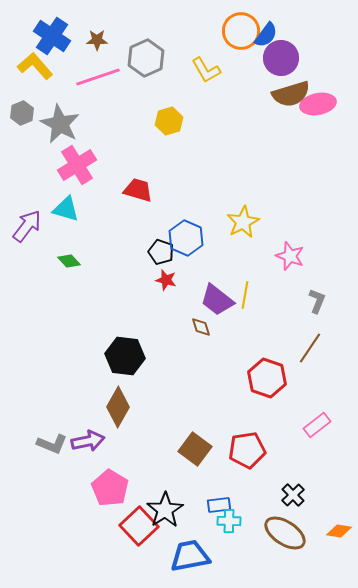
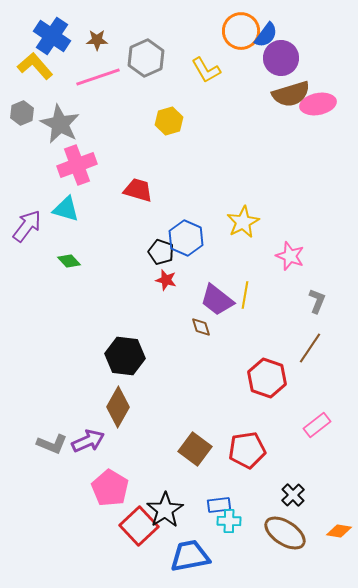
pink cross at (77, 165): rotated 12 degrees clockwise
purple arrow at (88, 441): rotated 12 degrees counterclockwise
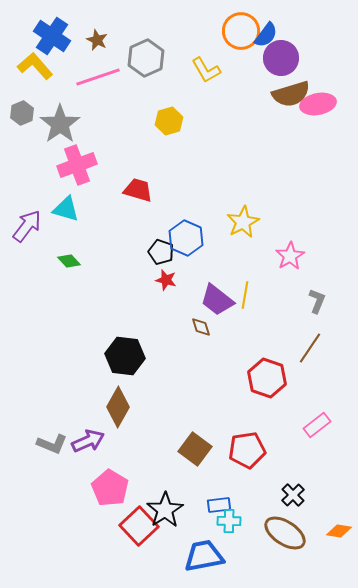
brown star at (97, 40): rotated 25 degrees clockwise
gray star at (60, 124): rotated 9 degrees clockwise
pink star at (290, 256): rotated 20 degrees clockwise
blue trapezoid at (190, 556): moved 14 px right
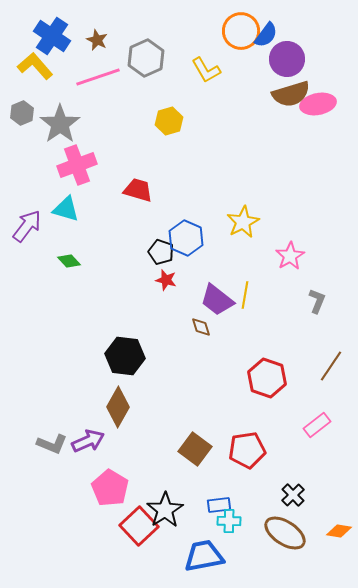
purple circle at (281, 58): moved 6 px right, 1 px down
brown line at (310, 348): moved 21 px right, 18 px down
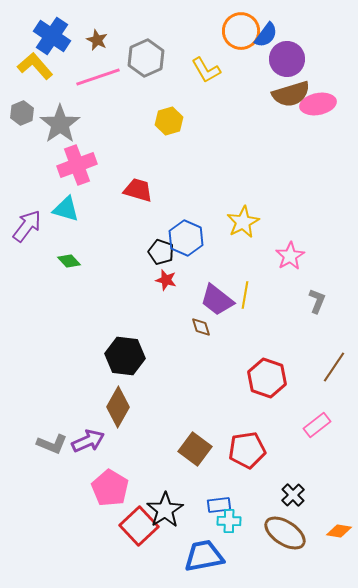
brown line at (331, 366): moved 3 px right, 1 px down
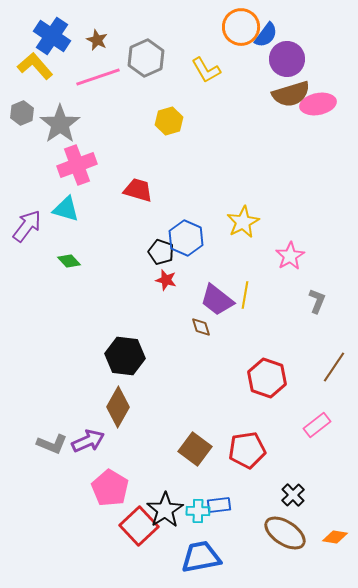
orange circle at (241, 31): moved 4 px up
cyan cross at (229, 521): moved 31 px left, 10 px up
orange diamond at (339, 531): moved 4 px left, 6 px down
blue trapezoid at (204, 556): moved 3 px left, 1 px down
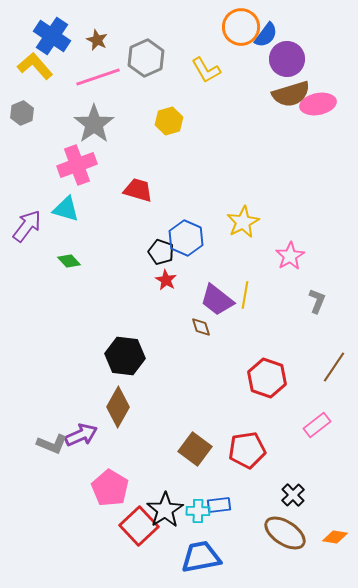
gray star at (60, 124): moved 34 px right
red star at (166, 280): rotated 15 degrees clockwise
purple arrow at (88, 441): moved 7 px left, 6 px up
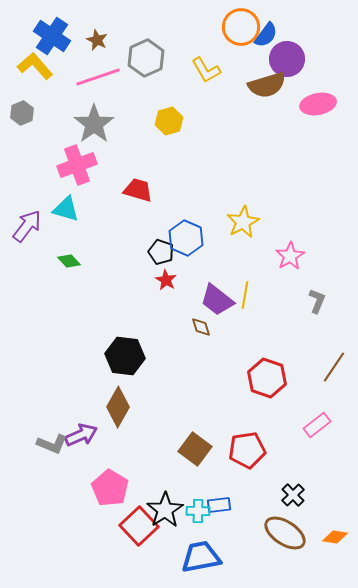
brown semicircle at (291, 94): moved 24 px left, 9 px up
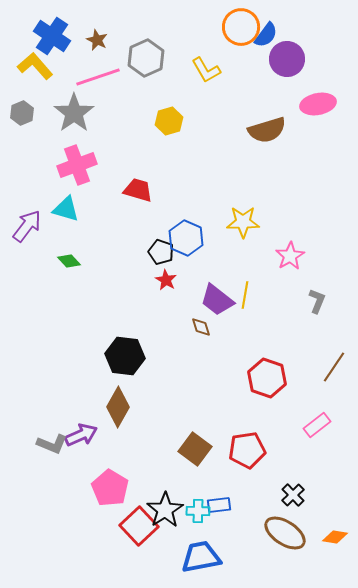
brown semicircle at (267, 85): moved 45 px down
gray star at (94, 124): moved 20 px left, 11 px up
yellow star at (243, 222): rotated 28 degrees clockwise
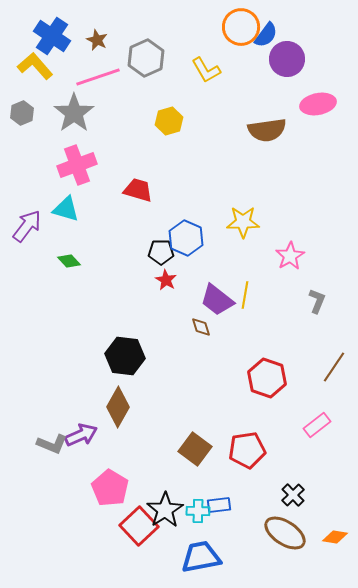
brown semicircle at (267, 130): rotated 9 degrees clockwise
black pentagon at (161, 252): rotated 20 degrees counterclockwise
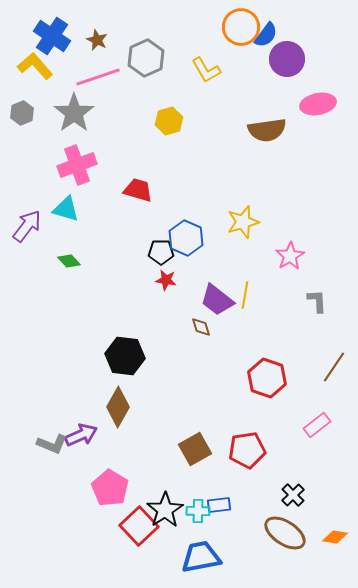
yellow star at (243, 222): rotated 16 degrees counterclockwise
red star at (166, 280): rotated 20 degrees counterclockwise
gray L-shape at (317, 301): rotated 25 degrees counterclockwise
brown square at (195, 449): rotated 24 degrees clockwise
